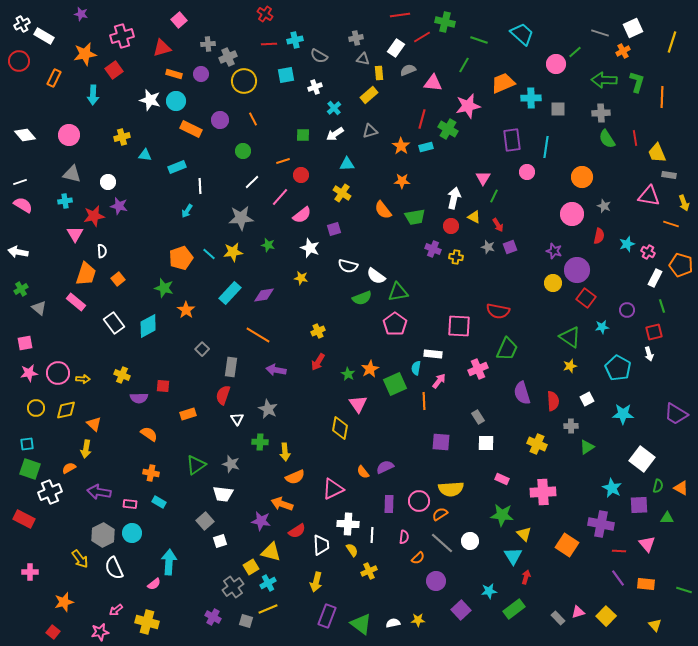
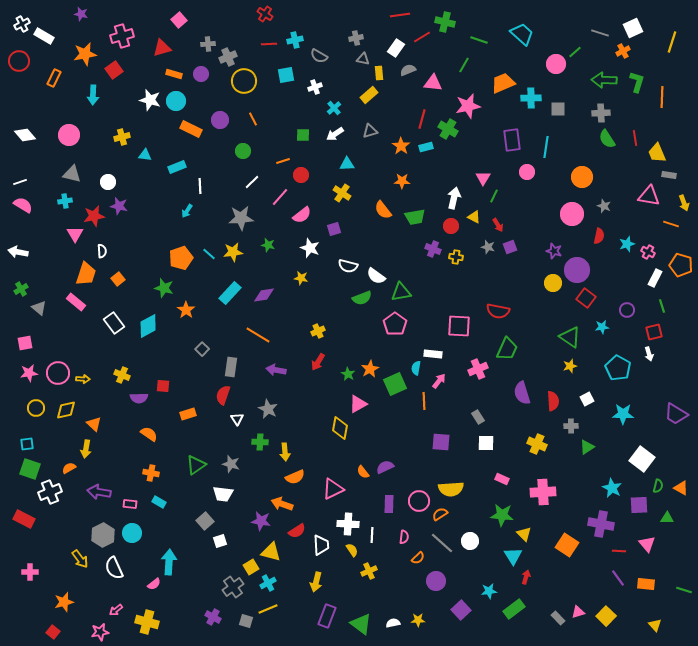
green triangle at (398, 292): moved 3 px right
pink triangle at (358, 404): rotated 36 degrees clockwise
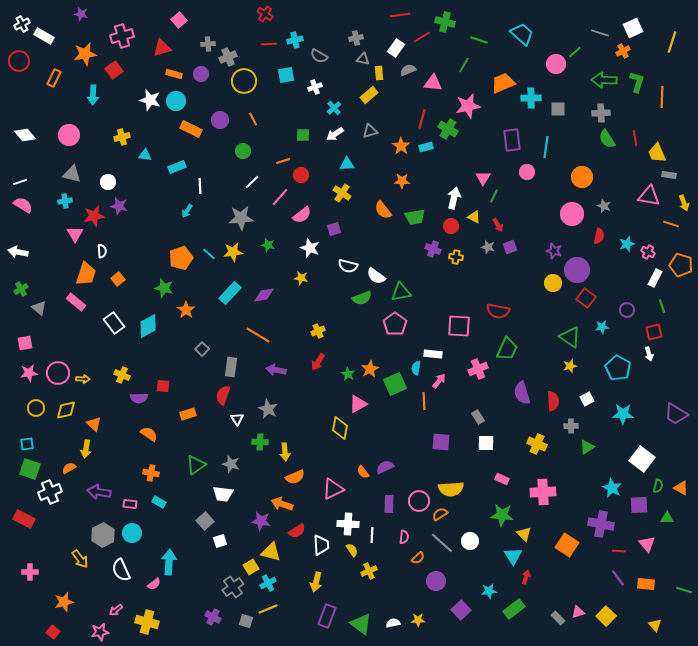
white semicircle at (114, 568): moved 7 px right, 2 px down
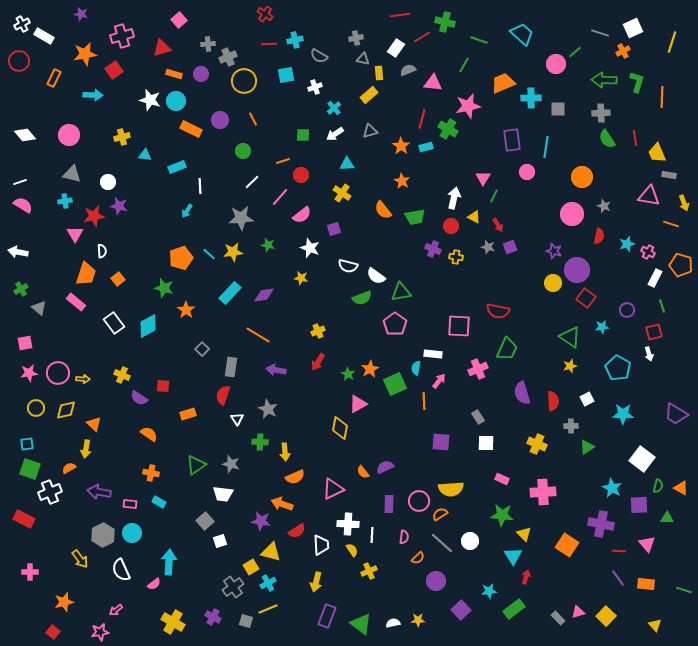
cyan arrow at (93, 95): rotated 90 degrees counterclockwise
orange star at (402, 181): rotated 28 degrees clockwise
purple semicircle at (139, 398): rotated 36 degrees clockwise
yellow cross at (147, 622): moved 26 px right; rotated 15 degrees clockwise
